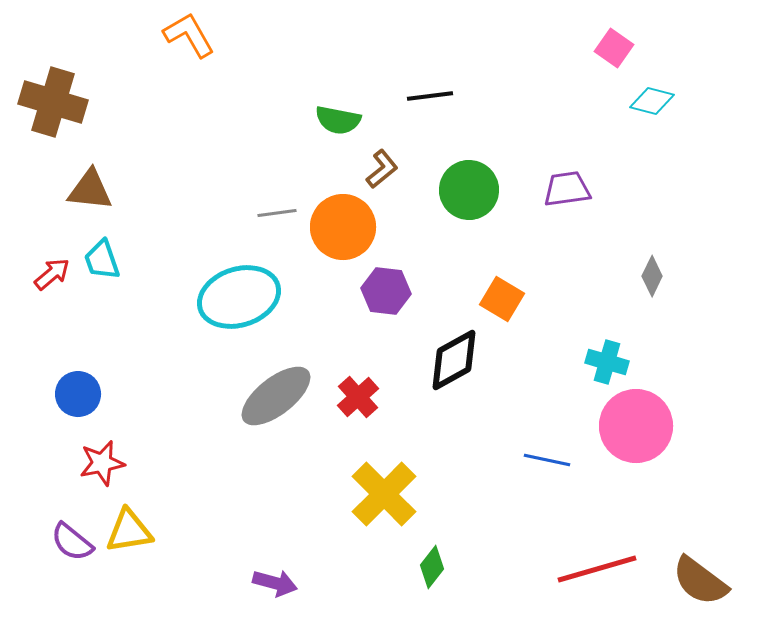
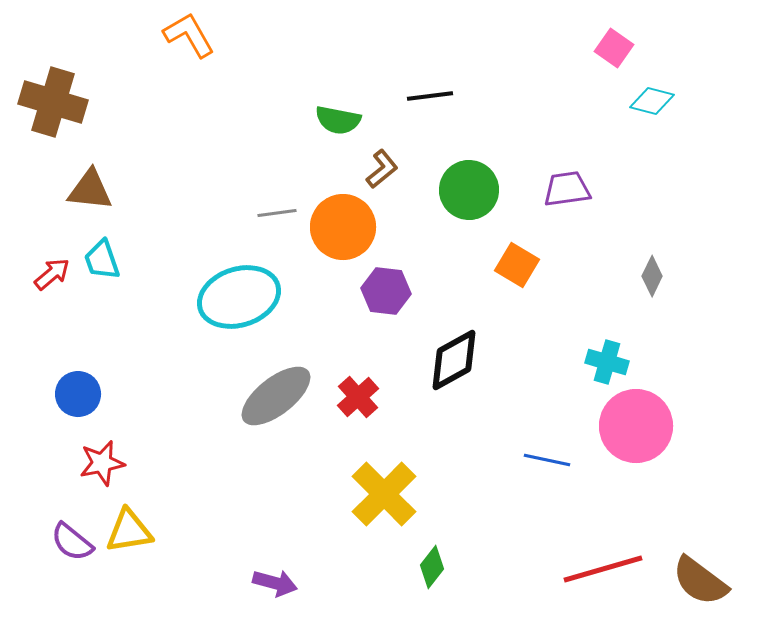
orange square: moved 15 px right, 34 px up
red line: moved 6 px right
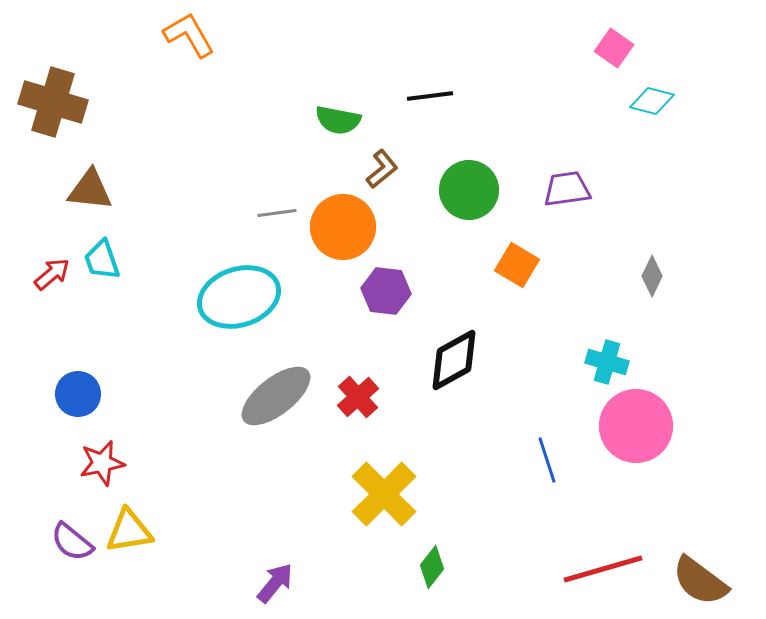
blue line: rotated 60 degrees clockwise
purple arrow: rotated 66 degrees counterclockwise
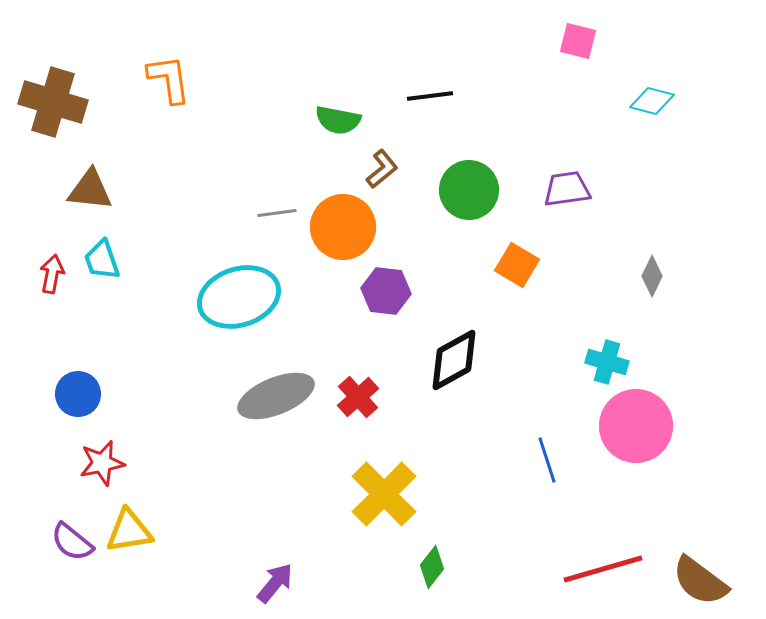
orange L-shape: moved 20 px left, 44 px down; rotated 22 degrees clockwise
pink square: moved 36 px left, 7 px up; rotated 21 degrees counterclockwise
red arrow: rotated 39 degrees counterclockwise
gray ellipse: rotated 16 degrees clockwise
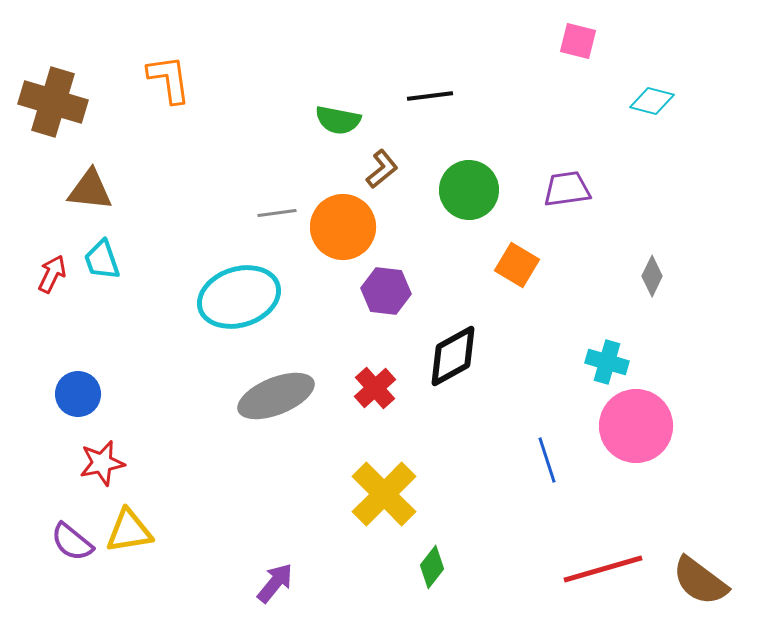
red arrow: rotated 15 degrees clockwise
black diamond: moved 1 px left, 4 px up
red cross: moved 17 px right, 9 px up
